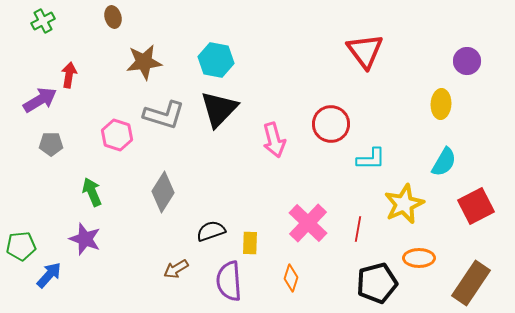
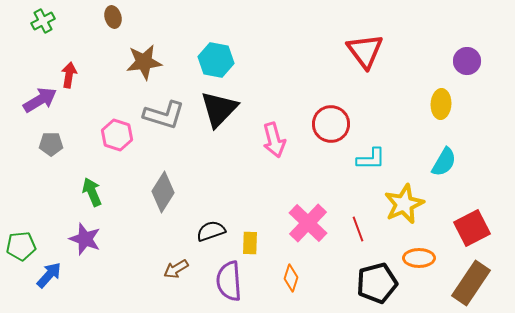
red square: moved 4 px left, 22 px down
red line: rotated 30 degrees counterclockwise
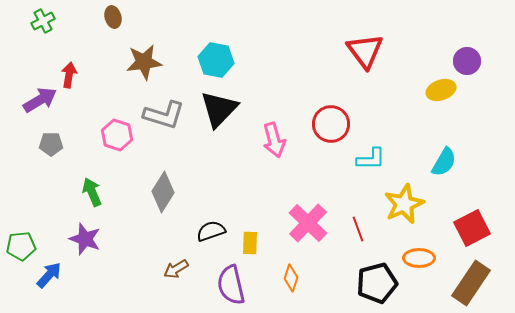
yellow ellipse: moved 14 px up; rotated 68 degrees clockwise
purple semicircle: moved 2 px right, 4 px down; rotated 9 degrees counterclockwise
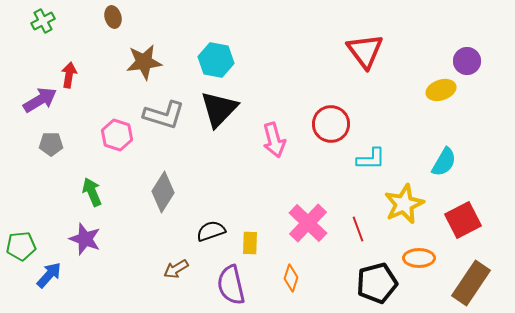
red square: moved 9 px left, 8 px up
